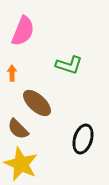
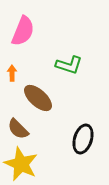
brown ellipse: moved 1 px right, 5 px up
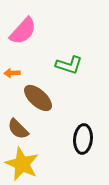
pink semicircle: rotated 20 degrees clockwise
orange arrow: rotated 91 degrees counterclockwise
black ellipse: rotated 12 degrees counterclockwise
yellow star: moved 1 px right
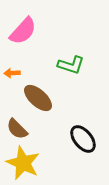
green L-shape: moved 2 px right
brown semicircle: moved 1 px left
black ellipse: rotated 44 degrees counterclockwise
yellow star: moved 1 px right, 1 px up
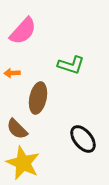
brown ellipse: rotated 60 degrees clockwise
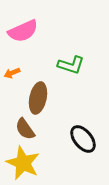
pink semicircle: rotated 24 degrees clockwise
orange arrow: rotated 21 degrees counterclockwise
brown semicircle: moved 8 px right; rotated 10 degrees clockwise
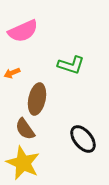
brown ellipse: moved 1 px left, 1 px down
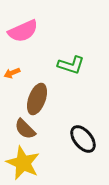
brown ellipse: rotated 8 degrees clockwise
brown semicircle: rotated 10 degrees counterclockwise
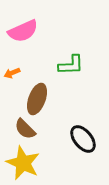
green L-shape: rotated 20 degrees counterclockwise
